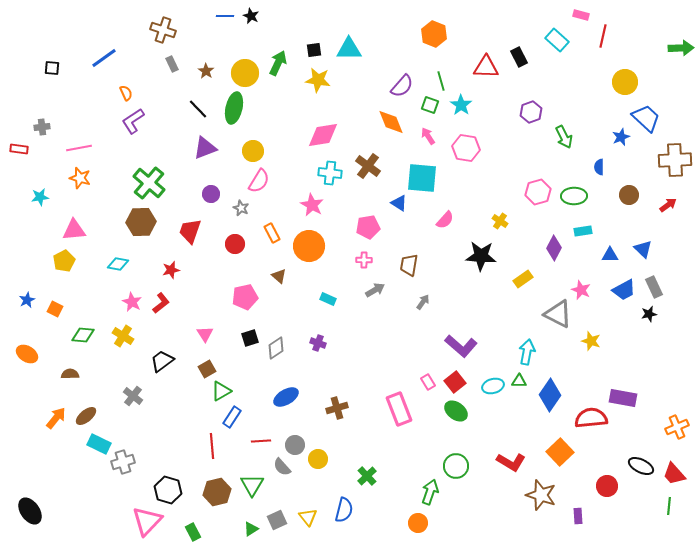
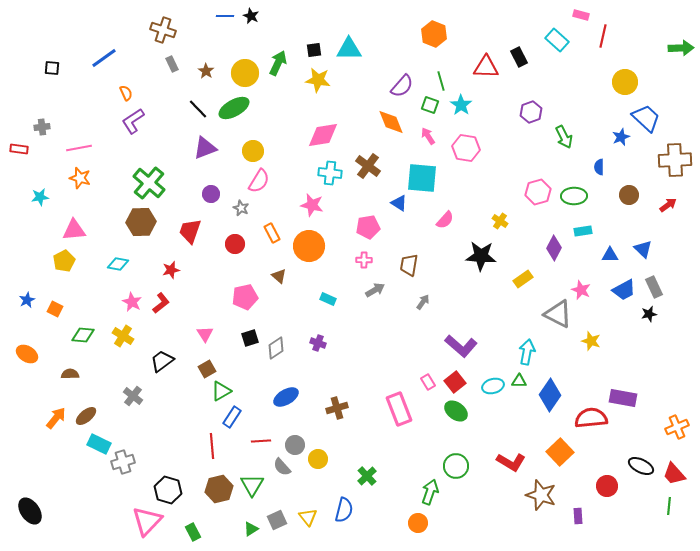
green ellipse at (234, 108): rotated 48 degrees clockwise
pink star at (312, 205): rotated 15 degrees counterclockwise
brown hexagon at (217, 492): moved 2 px right, 3 px up
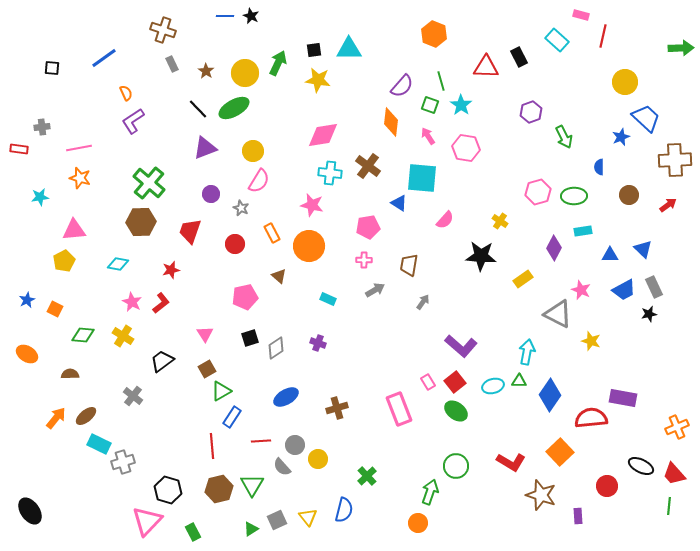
orange diamond at (391, 122): rotated 28 degrees clockwise
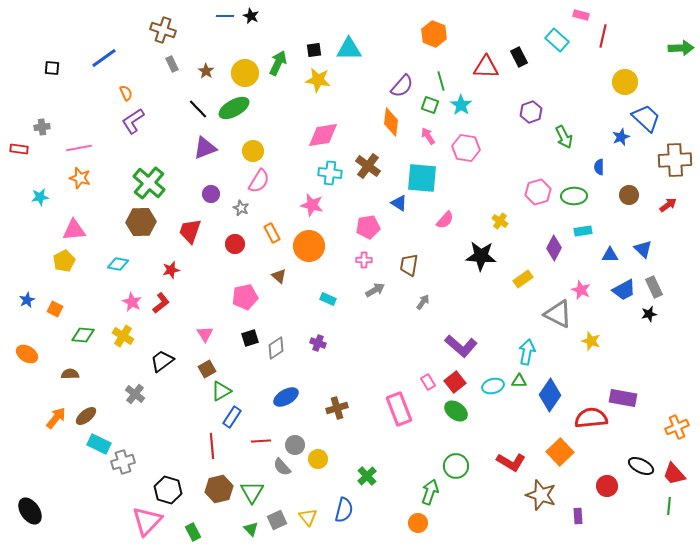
gray cross at (133, 396): moved 2 px right, 2 px up
green triangle at (252, 485): moved 7 px down
green triangle at (251, 529): rotated 42 degrees counterclockwise
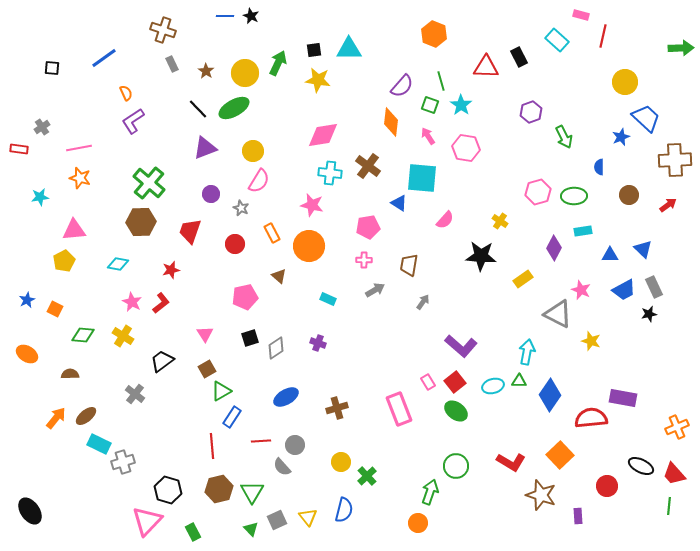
gray cross at (42, 127): rotated 28 degrees counterclockwise
orange square at (560, 452): moved 3 px down
yellow circle at (318, 459): moved 23 px right, 3 px down
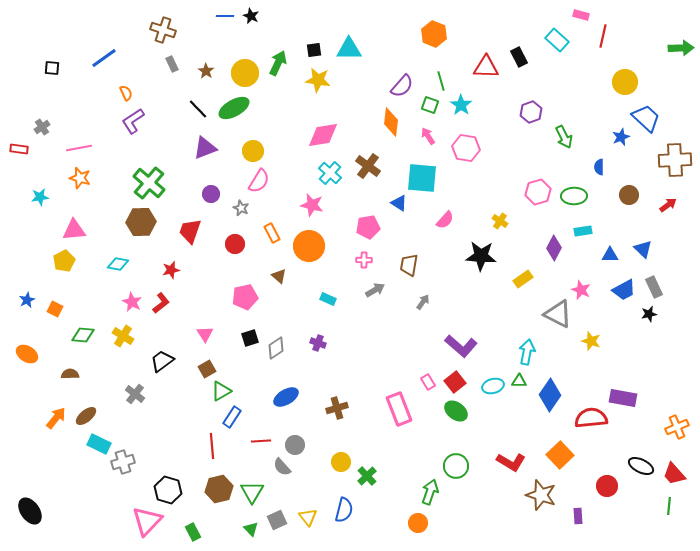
cyan cross at (330, 173): rotated 35 degrees clockwise
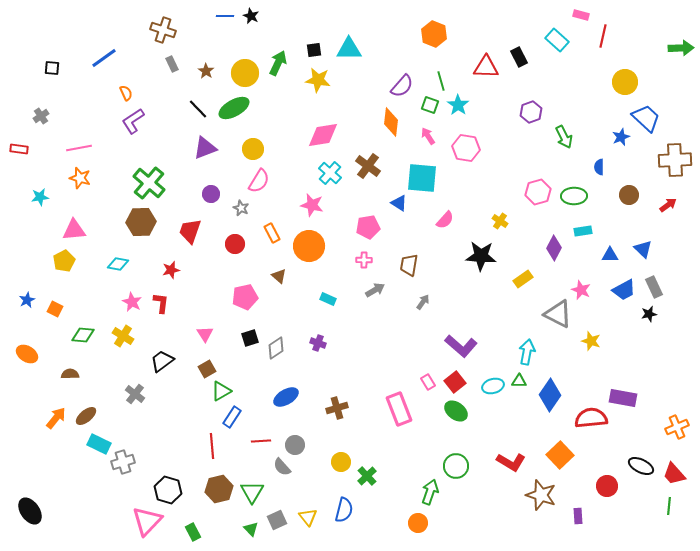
cyan star at (461, 105): moved 3 px left
gray cross at (42, 127): moved 1 px left, 11 px up
yellow circle at (253, 151): moved 2 px up
red L-shape at (161, 303): rotated 45 degrees counterclockwise
